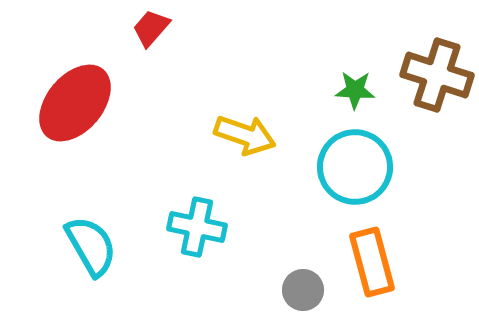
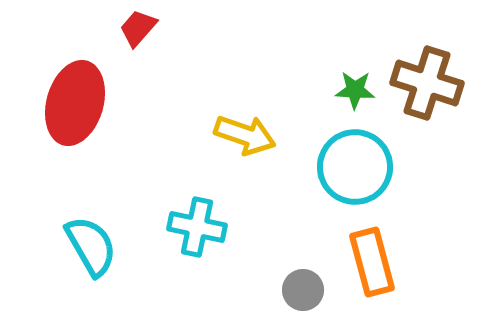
red trapezoid: moved 13 px left
brown cross: moved 10 px left, 8 px down
red ellipse: rotated 24 degrees counterclockwise
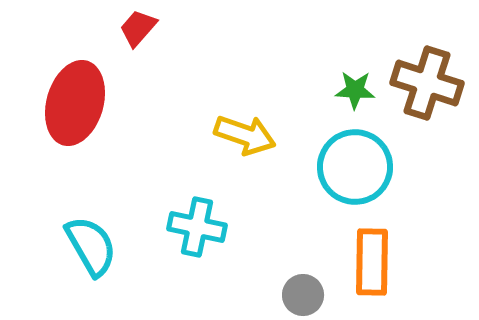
orange rectangle: rotated 16 degrees clockwise
gray circle: moved 5 px down
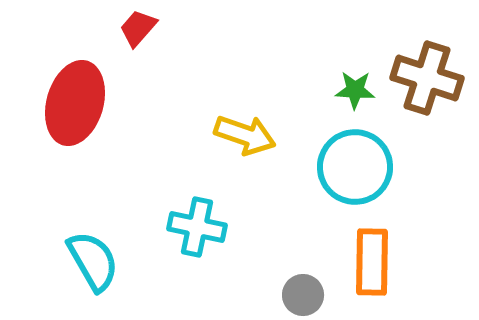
brown cross: moved 5 px up
cyan semicircle: moved 2 px right, 15 px down
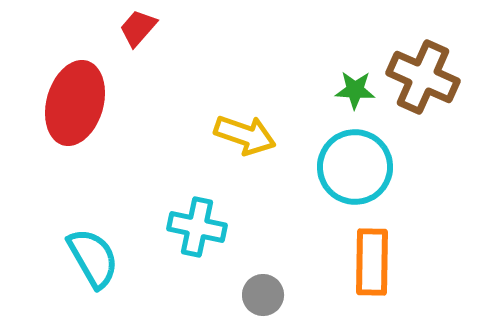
brown cross: moved 4 px left, 1 px up; rotated 6 degrees clockwise
cyan semicircle: moved 3 px up
gray circle: moved 40 px left
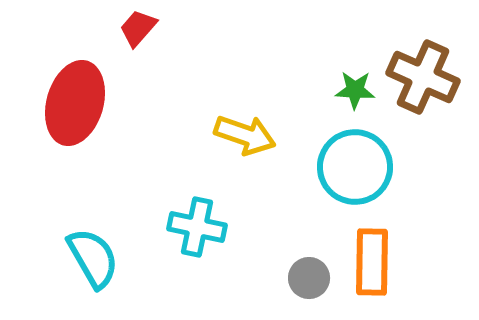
gray circle: moved 46 px right, 17 px up
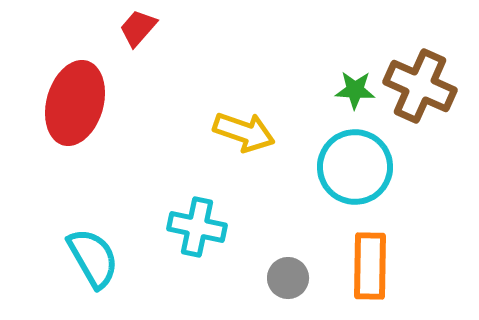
brown cross: moved 3 px left, 9 px down
yellow arrow: moved 1 px left, 3 px up
orange rectangle: moved 2 px left, 4 px down
gray circle: moved 21 px left
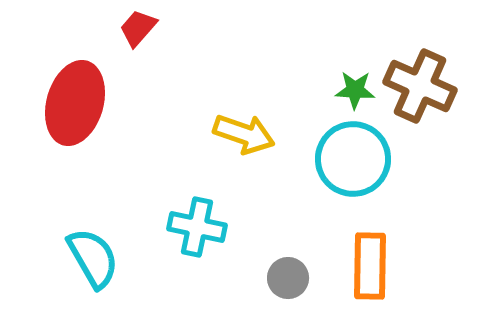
yellow arrow: moved 2 px down
cyan circle: moved 2 px left, 8 px up
